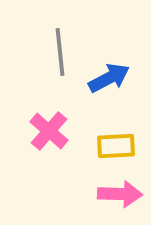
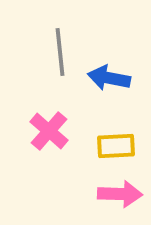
blue arrow: rotated 141 degrees counterclockwise
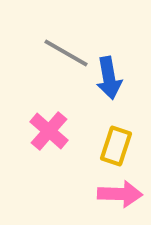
gray line: moved 6 px right, 1 px down; rotated 54 degrees counterclockwise
blue arrow: rotated 111 degrees counterclockwise
yellow rectangle: rotated 69 degrees counterclockwise
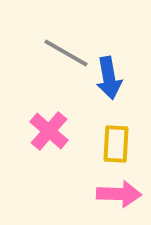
yellow rectangle: moved 2 px up; rotated 15 degrees counterclockwise
pink arrow: moved 1 px left
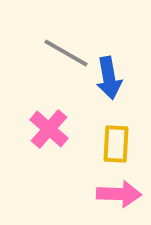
pink cross: moved 2 px up
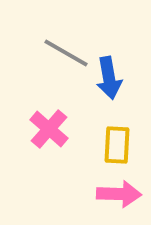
yellow rectangle: moved 1 px right, 1 px down
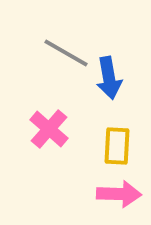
yellow rectangle: moved 1 px down
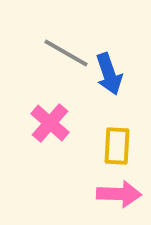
blue arrow: moved 4 px up; rotated 9 degrees counterclockwise
pink cross: moved 1 px right, 6 px up
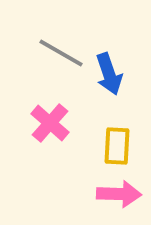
gray line: moved 5 px left
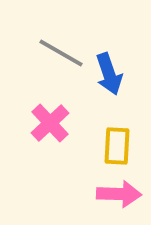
pink cross: rotated 6 degrees clockwise
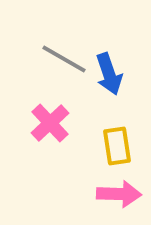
gray line: moved 3 px right, 6 px down
yellow rectangle: rotated 12 degrees counterclockwise
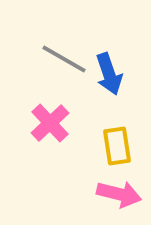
pink arrow: rotated 12 degrees clockwise
